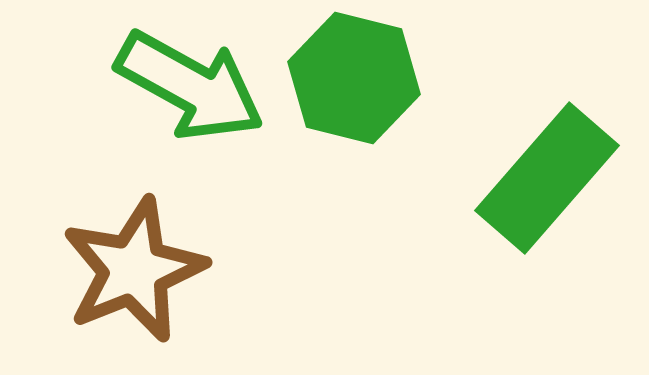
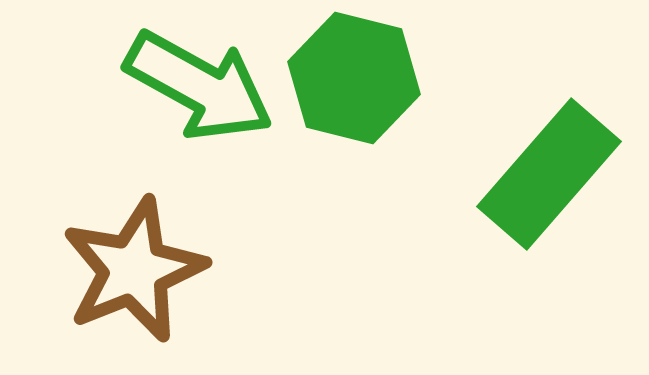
green arrow: moved 9 px right
green rectangle: moved 2 px right, 4 px up
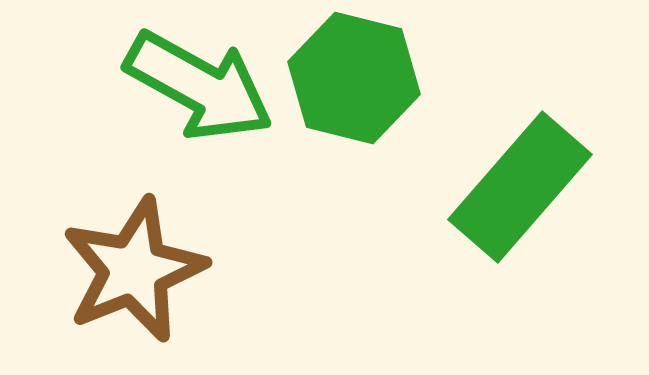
green rectangle: moved 29 px left, 13 px down
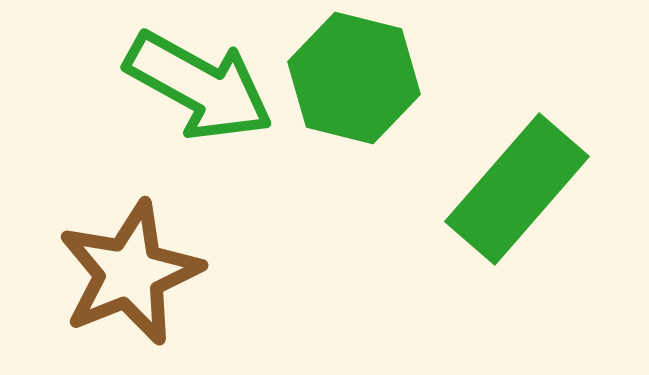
green rectangle: moved 3 px left, 2 px down
brown star: moved 4 px left, 3 px down
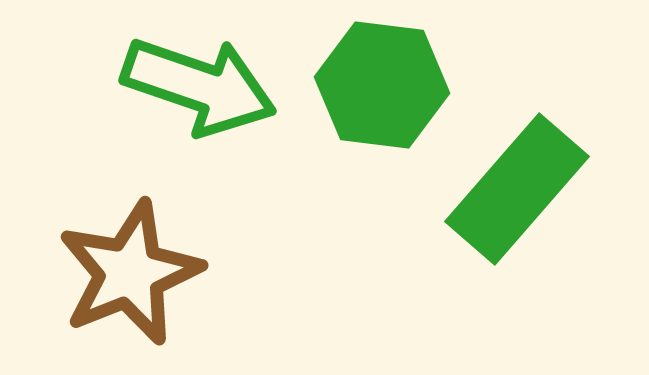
green hexagon: moved 28 px right, 7 px down; rotated 7 degrees counterclockwise
green arrow: rotated 10 degrees counterclockwise
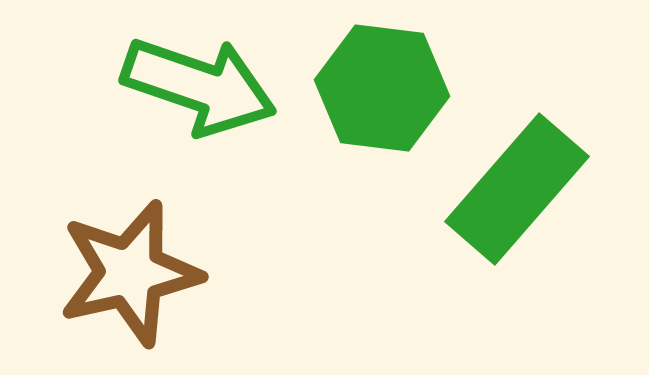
green hexagon: moved 3 px down
brown star: rotated 9 degrees clockwise
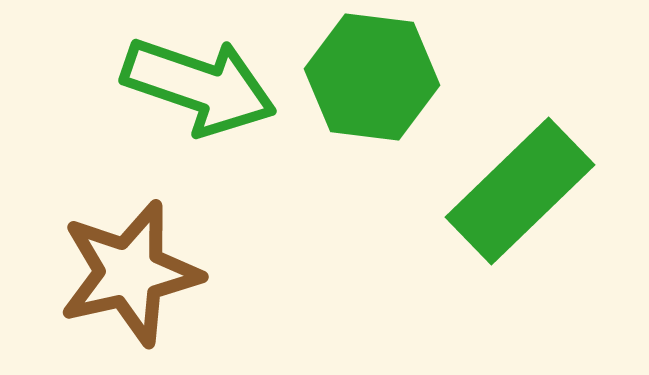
green hexagon: moved 10 px left, 11 px up
green rectangle: moved 3 px right, 2 px down; rotated 5 degrees clockwise
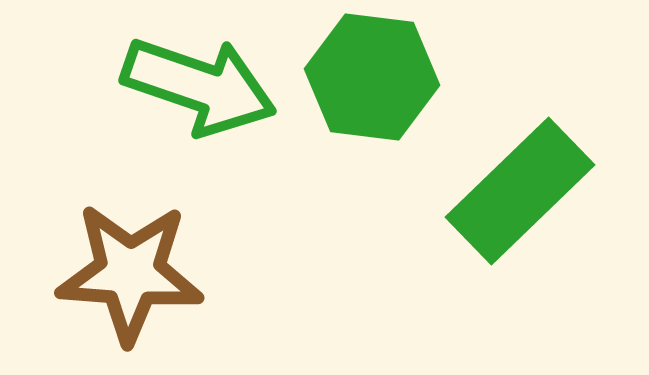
brown star: rotated 17 degrees clockwise
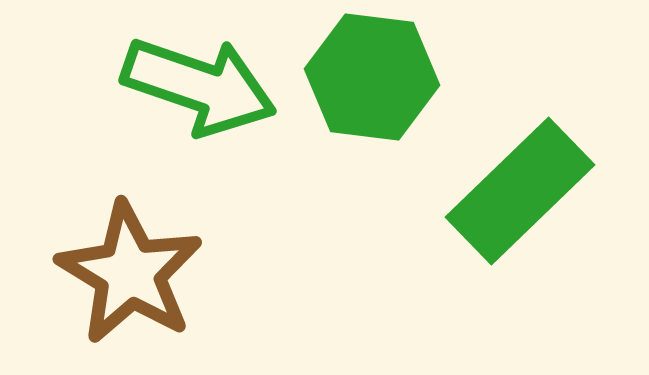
brown star: rotated 27 degrees clockwise
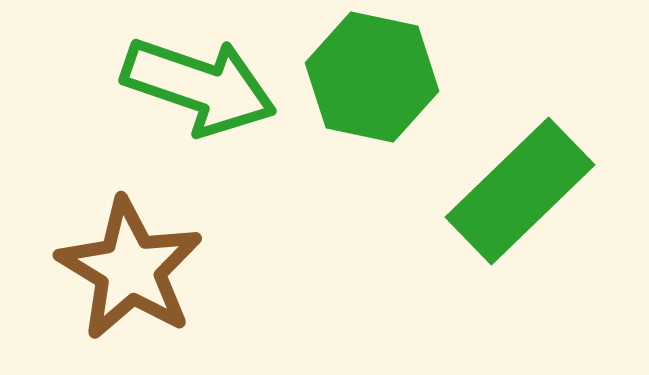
green hexagon: rotated 5 degrees clockwise
brown star: moved 4 px up
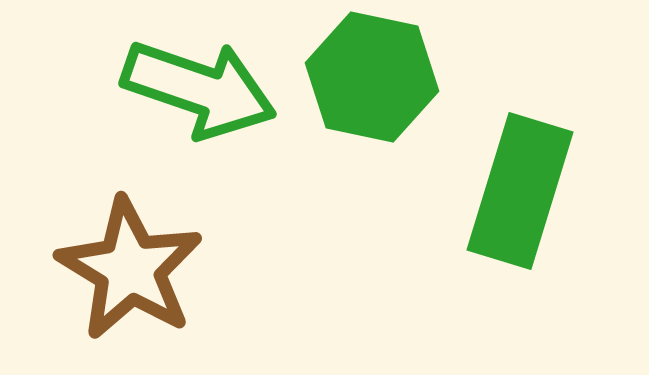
green arrow: moved 3 px down
green rectangle: rotated 29 degrees counterclockwise
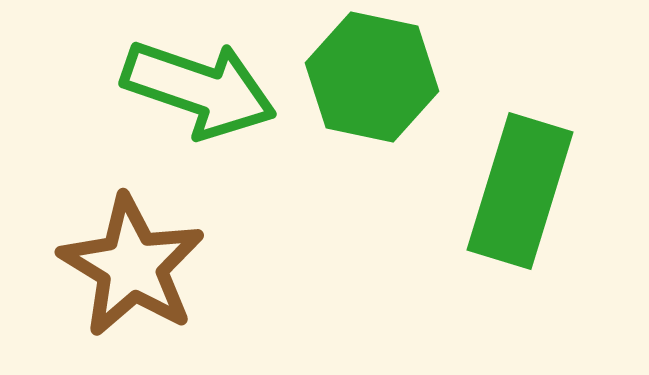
brown star: moved 2 px right, 3 px up
